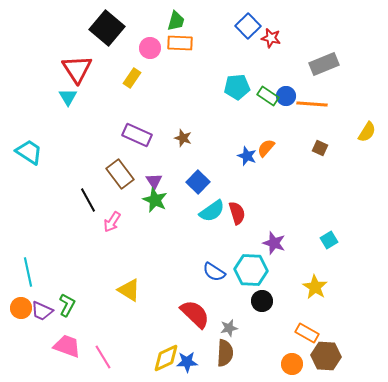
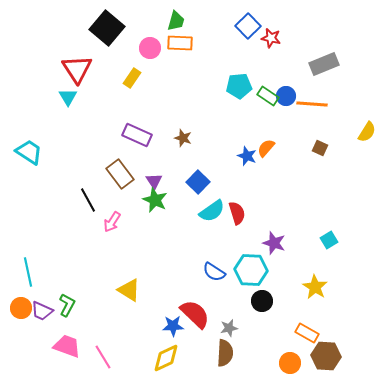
cyan pentagon at (237, 87): moved 2 px right, 1 px up
blue star at (187, 362): moved 14 px left, 36 px up
orange circle at (292, 364): moved 2 px left, 1 px up
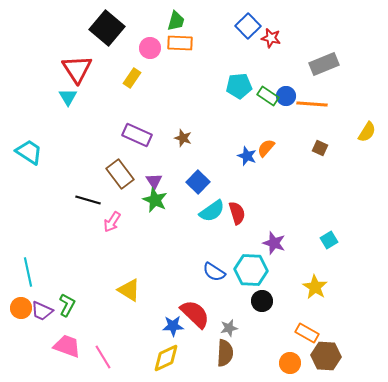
black line at (88, 200): rotated 45 degrees counterclockwise
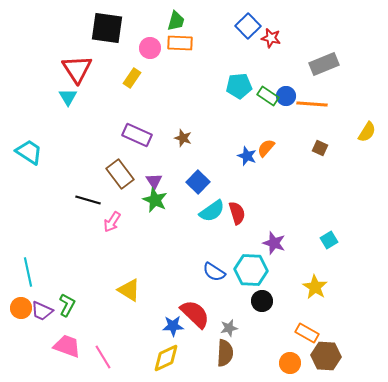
black square at (107, 28): rotated 32 degrees counterclockwise
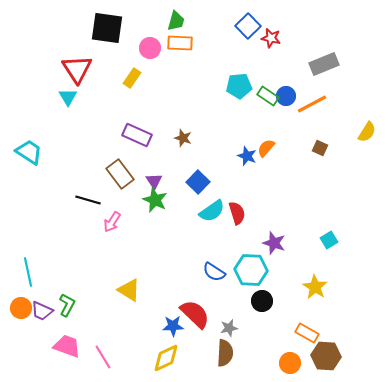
orange line at (312, 104): rotated 32 degrees counterclockwise
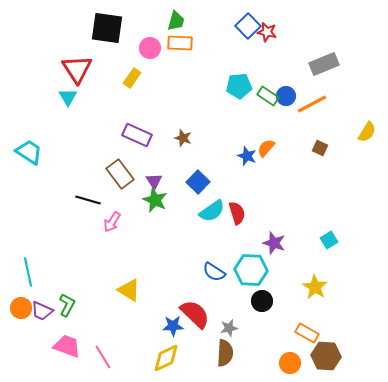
red star at (271, 38): moved 4 px left, 6 px up
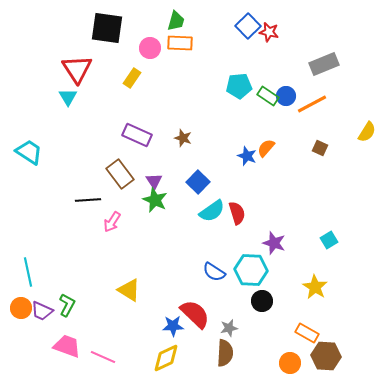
red star at (267, 32): moved 2 px right
black line at (88, 200): rotated 20 degrees counterclockwise
pink line at (103, 357): rotated 35 degrees counterclockwise
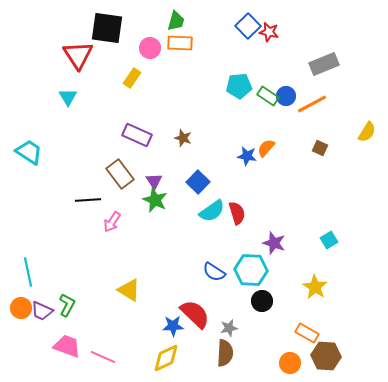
red triangle at (77, 69): moved 1 px right, 14 px up
blue star at (247, 156): rotated 12 degrees counterclockwise
